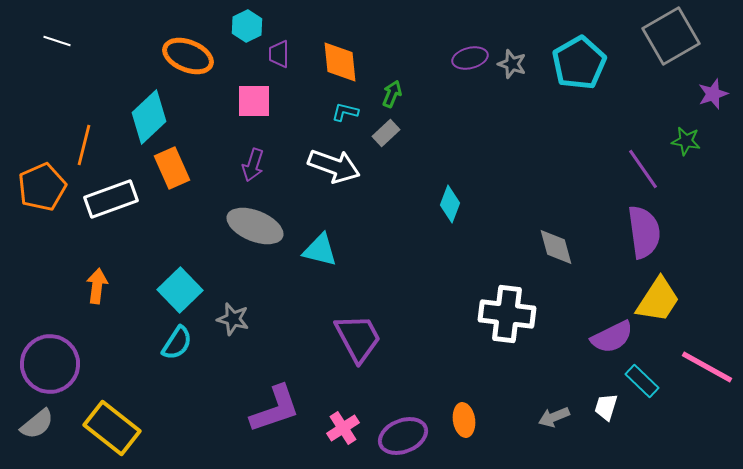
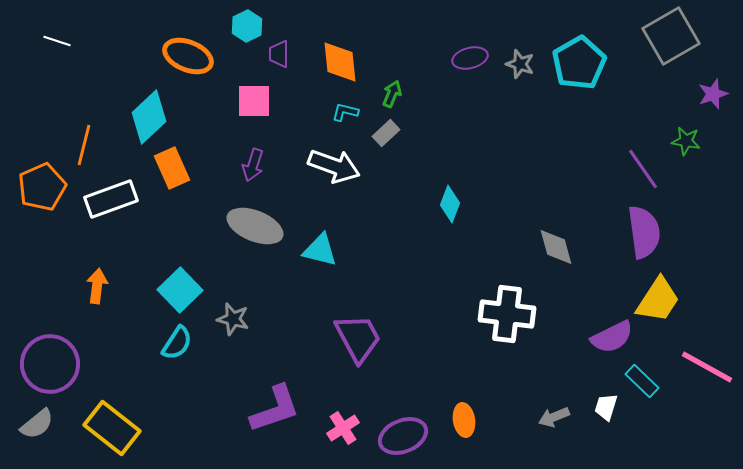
gray star at (512, 64): moved 8 px right
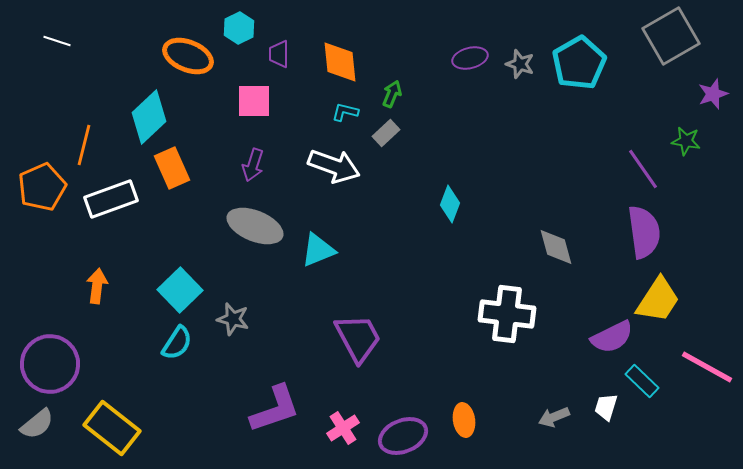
cyan hexagon at (247, 26): moved 8 px left, 2 px down
cyan triangle at (320, 250): moved 2 px left; rotated 36 degrees counterclockwise
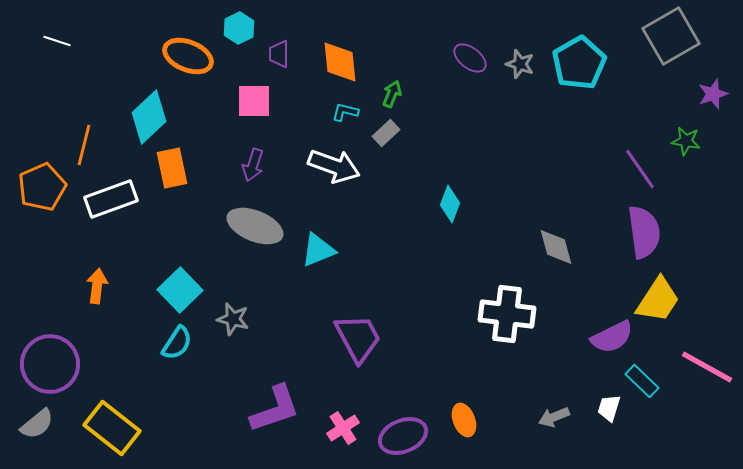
purple ellipse at (470, 58): rotated 52 degrees clockwise
orange rectangle at (172, 168): rotated 12 degrees clockwise
purple line at (643, 169): moved 3 px left
white trapezoid at (606, 407): moved 3 px right, 1 px down
orange ellipse at (464, 420): rotated 12 degrees counterclockwise
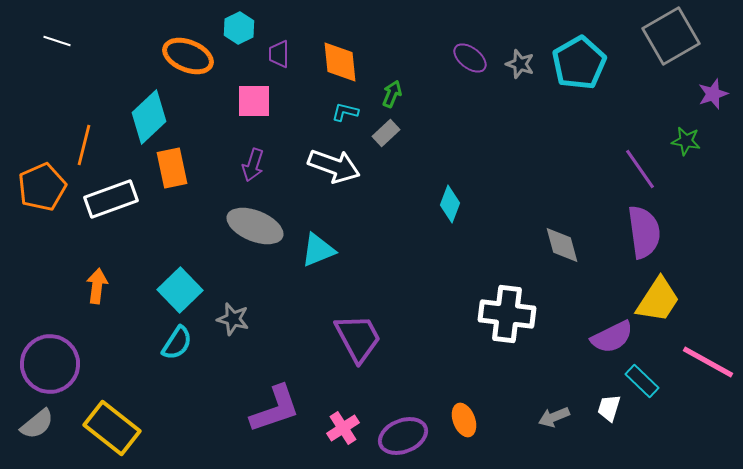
gray diamond at (556, 247): moved 6 px right, 2 px up
pink line at (707, 367): moved 1 px right, 5 px up
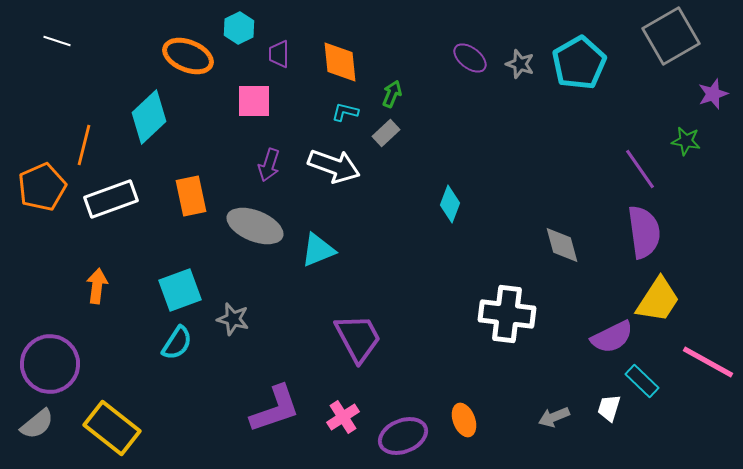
purple arrow at (253, 165): moved 16 px right
orange rectangle at (172, 168): moved 19 px right, 28 px down
cyan square at (180, 290): rotated 24 degrees clockwise
pink cross at (343, 428): moved 11 px up
